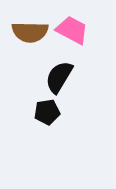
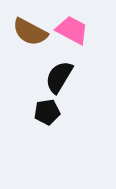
brown semicircle: rotated 27 degrees clockwise
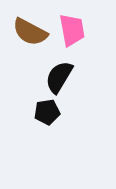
pink trapezoid: rotated 52 degrees clockwise
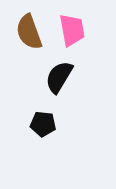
brown semicircle: moved 1 px left; rotated 42 degrees clockwise
black pentagon: moved 4 px left, 12 px down; rotated 15 degrees clockwise
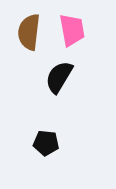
brown semicircle: rotated 27 degrees clockwise
black pentagon: moved 3 px right, 19 px down
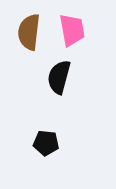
black semicircle: rotated 16 degrees counterclockwise
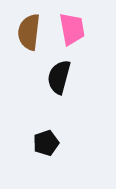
pink trapezoid: moved 1 px up
black pentagon: rotated 25 degrees counterclockwise
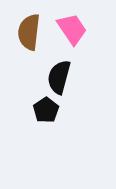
pink trapezoid: rotated 24 degrees counterclockwise
black pentagon: moved 33 px up; rotated 15 degrees counterclockwise
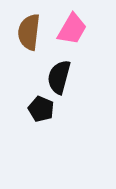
pink trapezoid: rotated 64 degrees clockwise
black pentagon: moved 5 px left, 1 px up; rotated 15 degrees counterclockwise
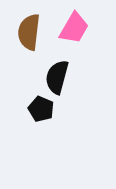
pink trapezoid: moved 2 px right, 1 px up
black semicircle: moved 2 px left
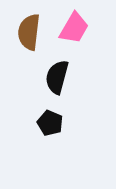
black pentagon: moved 9 px right, 14 px down
